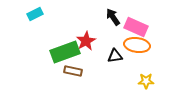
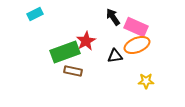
orange ellipse: rotated 30 degrees counterclockwise
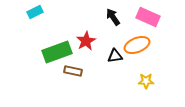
cyan rectangle: moved 2 px up
pink rectangle: moved 12 px right, 10 px up
green rectangle: moved 8 px left
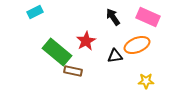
green rectangle: rotated 60 degrees clockwise
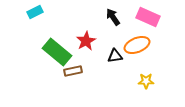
brown rectangle: rotated 24 degrees counterclockwise
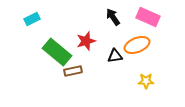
cyan rectangle: moved 3 px left, 7 px down
red star: rotated 12 degrees clockwise
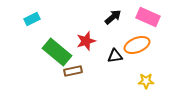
black arrow: rotated 84 degrees clockwise
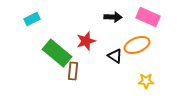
black arrow: rotated 42 degrees clockwise
green rectangle: moved 1 px down
black triangle: rotated 42 degrees clockwise
brown rectangle: rotated 72 degrees counterclockwise
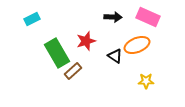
green rectangle: rotated 20 degrees clockwise
brown rectangle: rotated 42 degrees clockwise
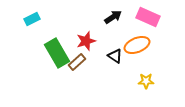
black arrow: rotated 36 degrees counterclockwise
brown rectangle: moved 4 px right, 9 px up
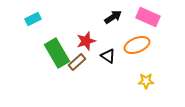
cyan rectangle: moved 1 px right
black triangle: moved 7 px left
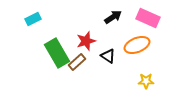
pink rectangle: moved 1 px down
